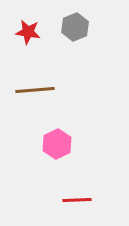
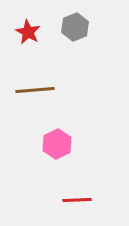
red star: rotated 20 degrees clockwise
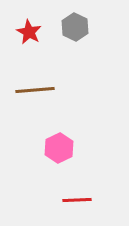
gray hexagon: rotated 12 degrees counterclockwise
red star: moved 1 px right
pink hexagon: moved 2 px right, 4 px down
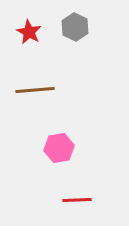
pink hexagon: rotated 16 degrees clockwise
